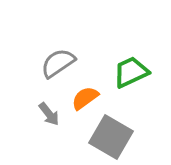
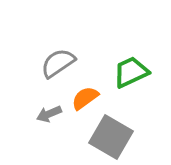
gray arrow: rotated 105 degrees clockwise
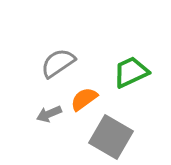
orange semicircle: moved 1 px left, 1 px down
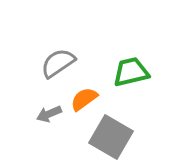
green trapezoid: rotated 12 degrees clockwise
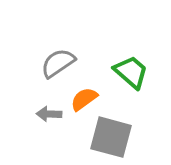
green trapezoid: rotated 54 degrees clockwise
gray arrow: rotated 25 degrees clockwise
gray square: rotated 15 degrees counterclockwise
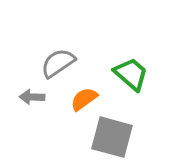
green trapezoid: moved 2 px down
gray arrow: moved 17 px left, 17 px up
gray square: moved 1 px right
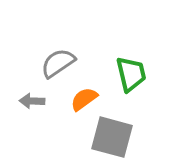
green trapezoid: rotated 36 degrees clockwise
gray arrow: moved 4 px down
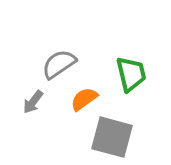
gray semicircle: moved 1 px right, 1 px down
gray arrow: moved 1 px right, 1 px down; rotated 55 degrees counterclockwise
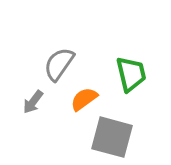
gray semicircle: rotated 21 degrees counterclockwise
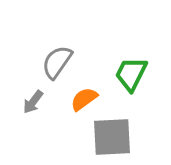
gray semicircle: moved 2 px left, 2 px up
green trapezoid: rotated 141 degrees counterclockwise
gray square: rotated 18 degrees counterclockwise
